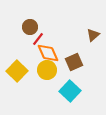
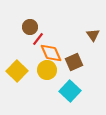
brown triangle: rotated 24 degrees counterclockwise
orange diamond: moved 3 px right
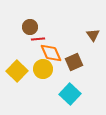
red line: rotated 48 degrees clockwise
yellow circle: moved 4 px left, 1 px up
cyan square: moved 3 px down
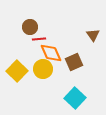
red line: moved 1 px right
cyan square: moved 5 px right, 4 px down
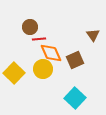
brown square: moved 1 px right, 2 px up
yellow square: moved 3 px left, 2 px down
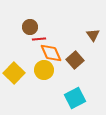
brown square: rotated 18 degrees counterclockwise
yellow circle: moved 1 px right, 1 px down
cyan square: rotated 20 degrees clockwise
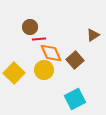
brown triangle: rotated 32 degrees clockwise
cyan square: moved 1 px down
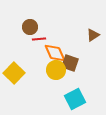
orange diamond: moved 4 px right
brown square: moved 5 px left, 3 px down; rotated 30 degrees counterclockwise
yellow circle: moved 12 px right
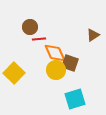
cyan square: rotated 10 degrees clockwise
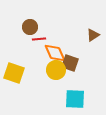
yellow square: rotated 25 degrees counterclockwise
cyan square: rotated 20 degrees clockwise
